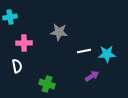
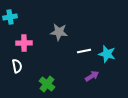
cyan star: rotated 18 degrees clockwise
green cross: rotated 21 degrees clockwise
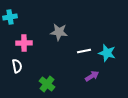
cyan star: moved 1 px up
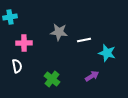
white line: moved 11 px up
green cross: moved 5 px right, 5 px up
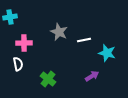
gray star: rotated 18 degrees clockwise
white semicircle: moved 1 px right, 2 px up
green cross: moved 4 px left
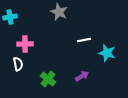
gray star: moved 20 px up
pink cross: moved 1 px right, 1 px down
purple arrow: moved 10 px left
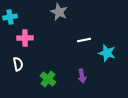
pink cross: moved 6 px up
purple arrow: rotated 112 degrees clockwise
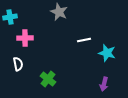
purple arrow: moved 22 px right, 8 px down; rotated 24 degrees clockwise
